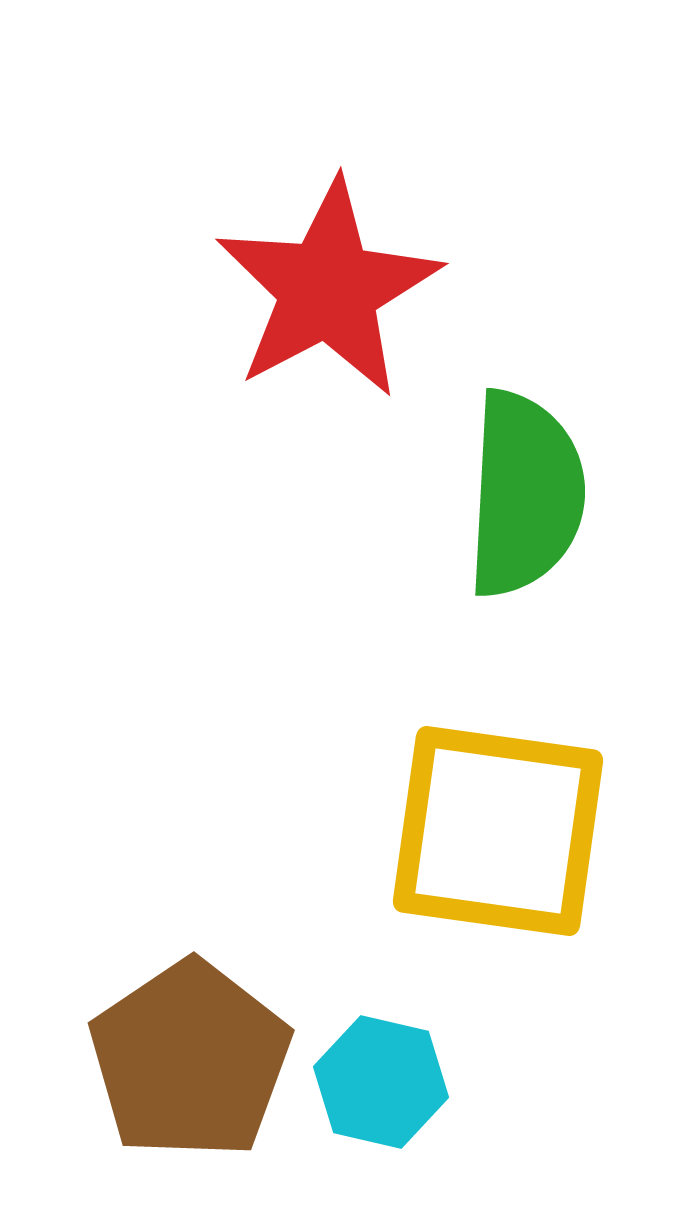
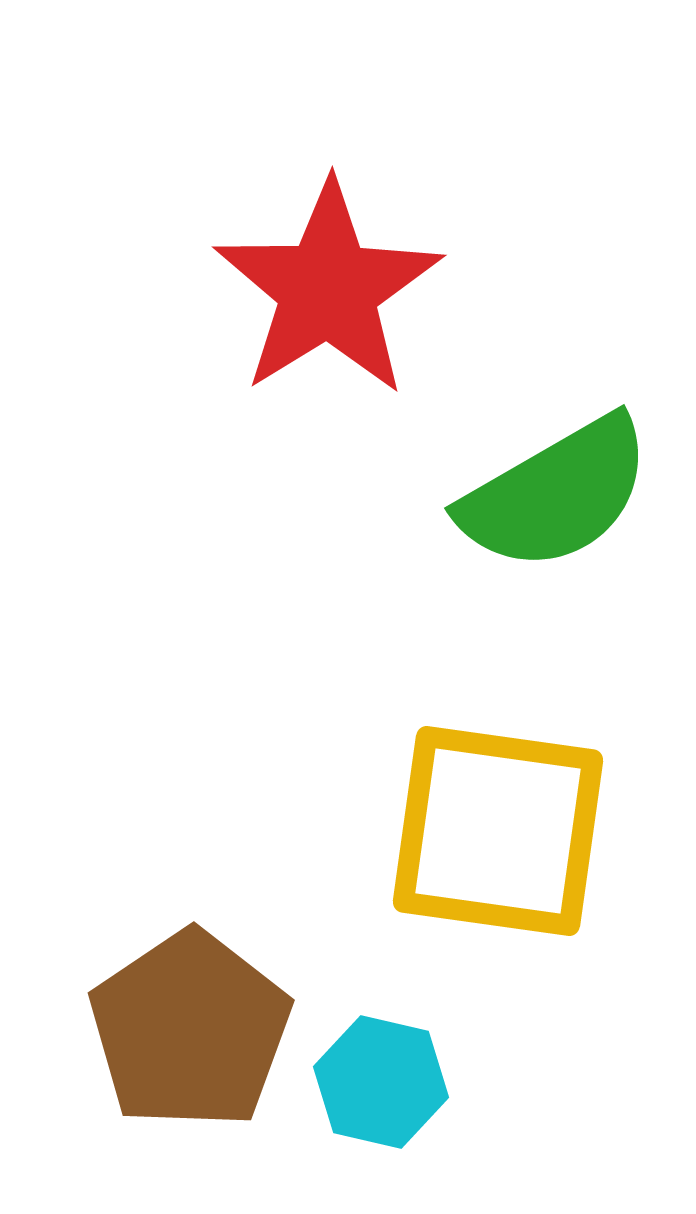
red star: rotated 4 degrees counterclockwise
green semicircle: moved 31 px right; rotated 57 degrees clockwise
brown pentagon: moved 30 px up
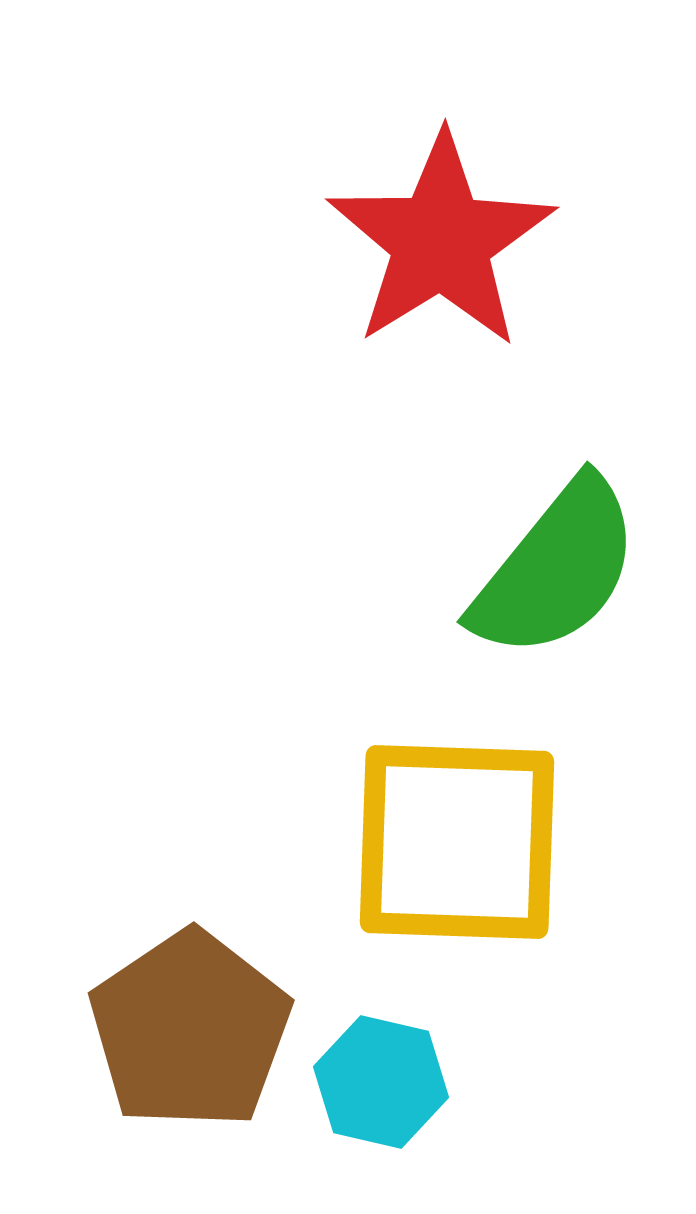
red star: moved 113 px right, 48 px up
green semicircle: moved 75 px down; rotated 21 degrees counterclockwise
yellow square: moved 41 px left, 11 px down; rotated 6 degrees counterclockwise
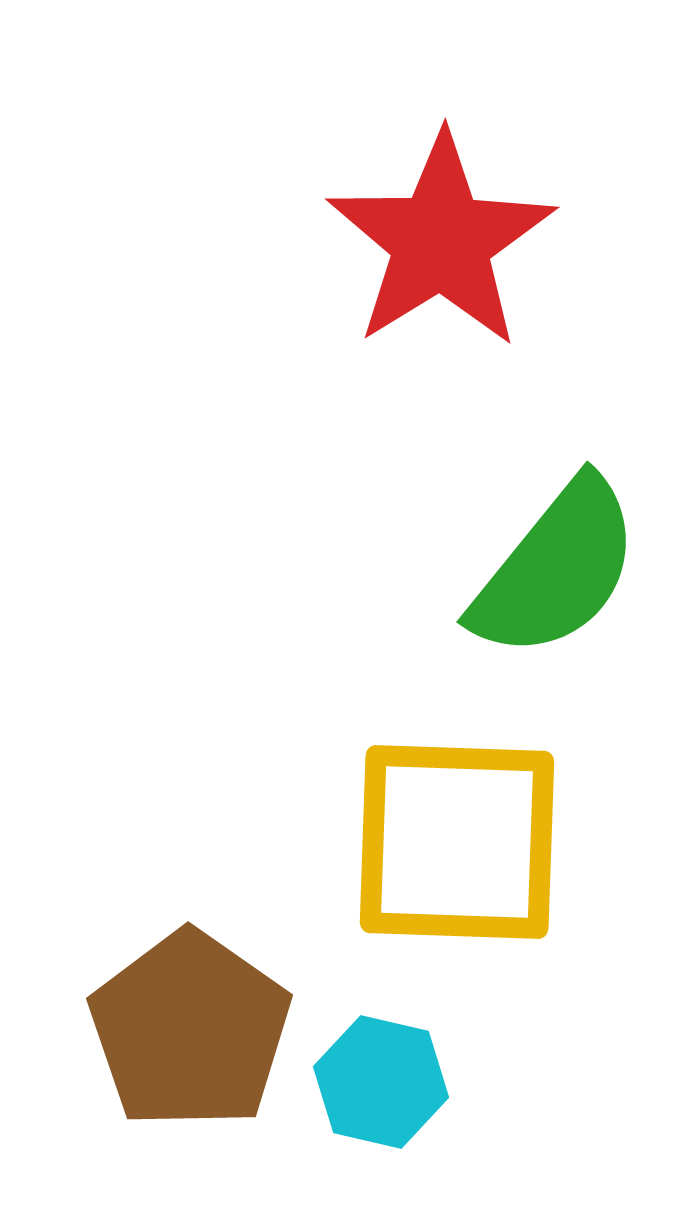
brown pentagon: rotated 3 degrees counterclockwise
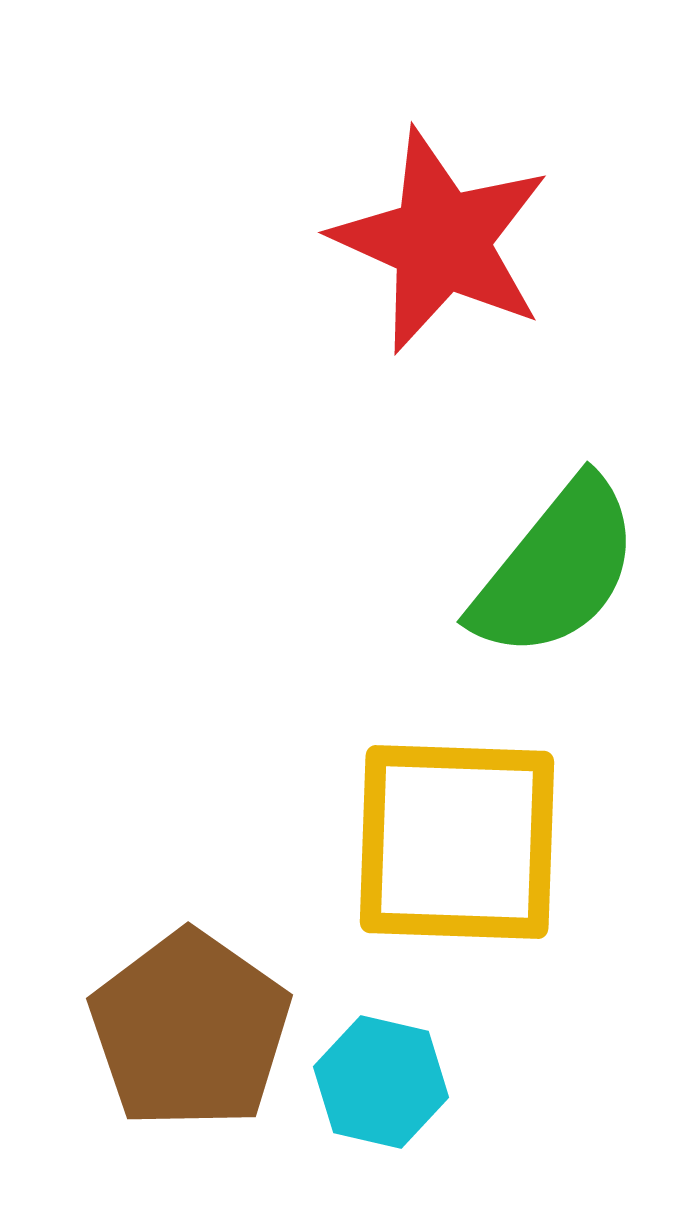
red star: rotated 16 degrees counterclockwise
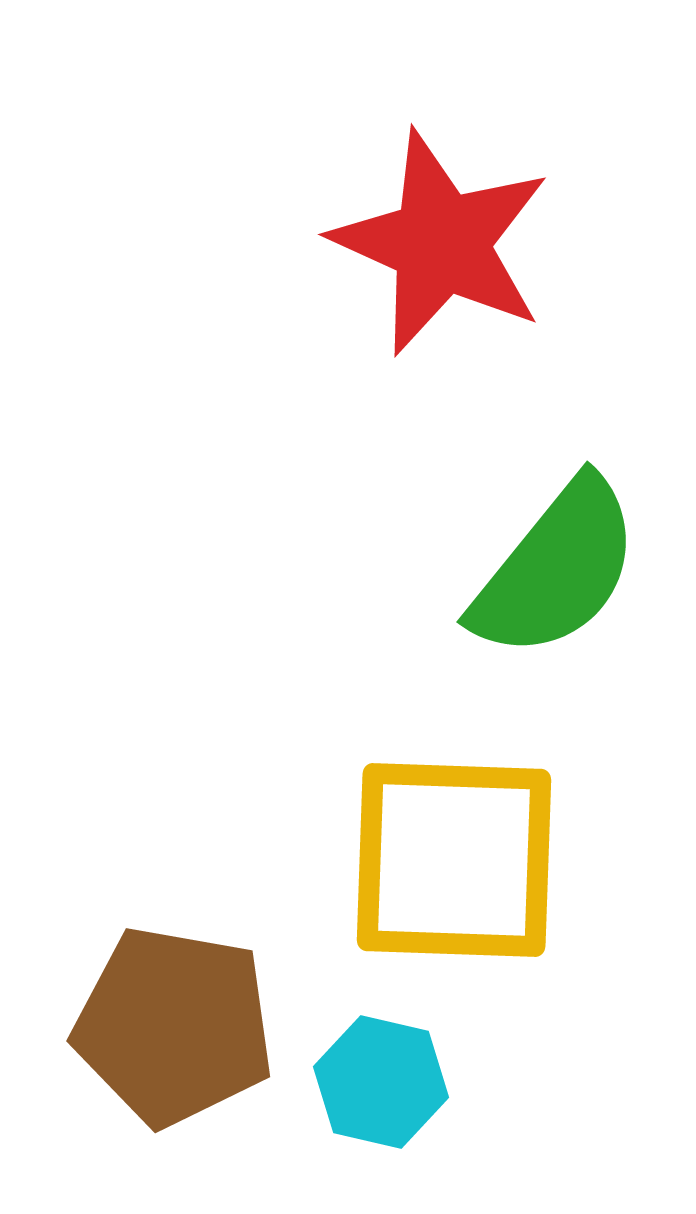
red star: moved 2 px down
yellow square: moved 3 px left, 18 px down
brown pentagon: moved 16 px left, 4 px up; rotated 25 degrees counterclockwise
